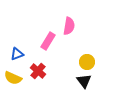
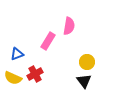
red cross: moved 3 px left, 3 px down; rotated 21 degrees clockwise
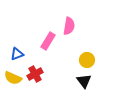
yellow circle: moved 2 px up
